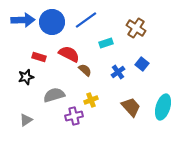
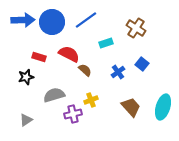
purple cross: moved 1 px left, 2 px up
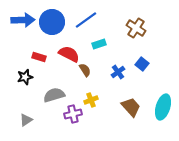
cyan rectangle: moved 7 px left, 1 px down
brown semicircle: rotated 16 degrees clockwise
black star: moved 1 px left
